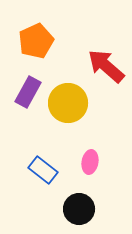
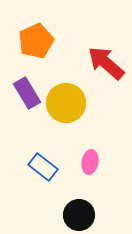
red arrow: moved 3 px up
purple rectangle: moved 1 px left, 1 px down; rotated 60 degrees counterclockwise
yellow circle: moved 2 px left
blue rectangle: moved 3 px up
black circle: moved 6 px down
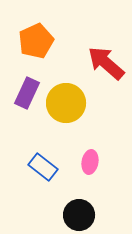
purple rectangle: rotated 56 degrees clockwise
